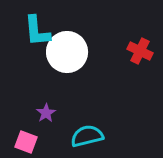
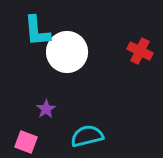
purple star: moved 4 px up
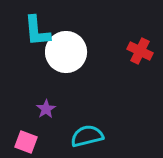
white circle: moved 1 px left
